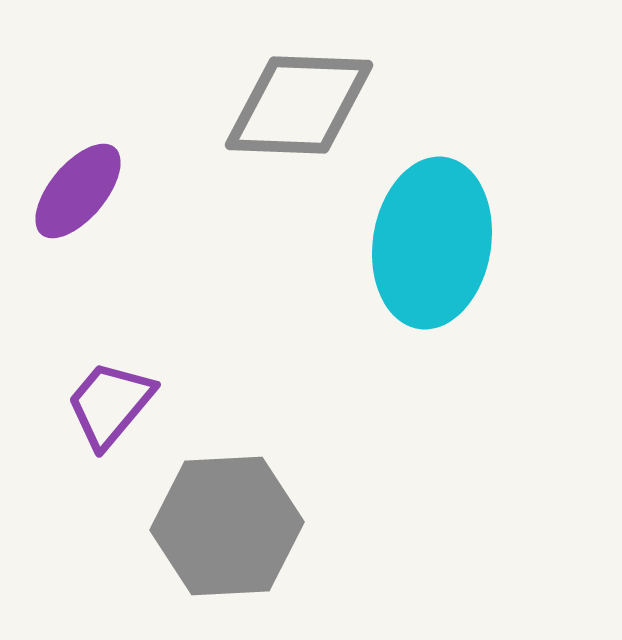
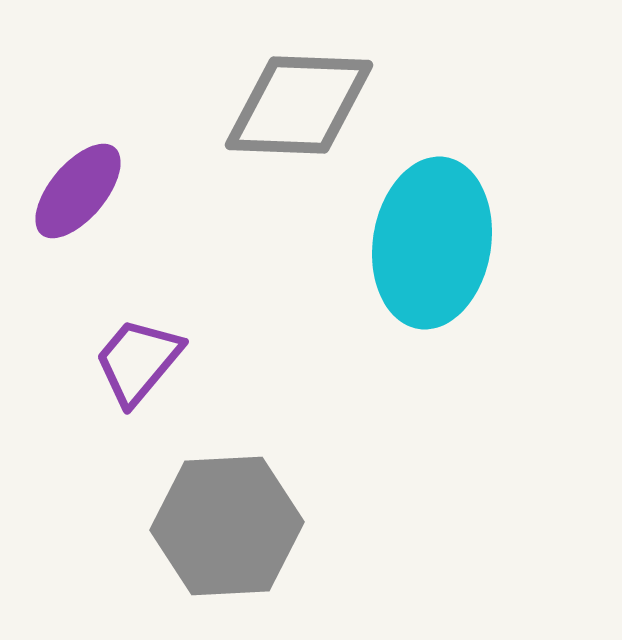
purple trapezoid: moved 28 px right, 43 px up
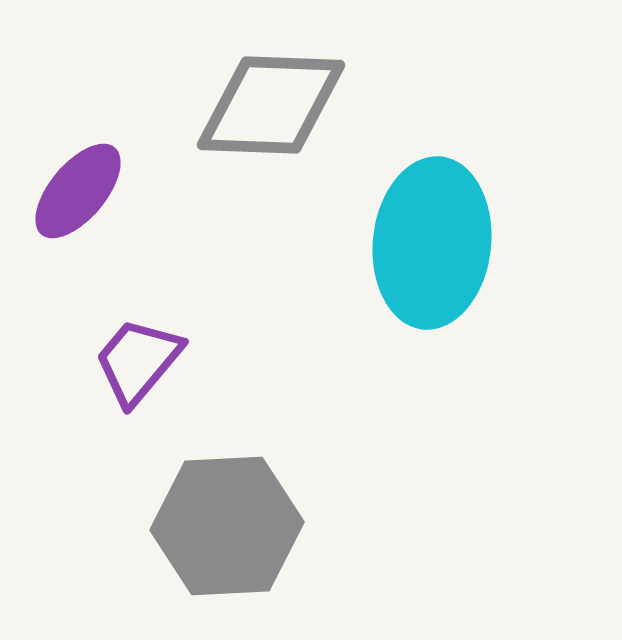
gray diamond: moved 28 px left
cyan ellipse: rotated 3 degrees counterclockwise
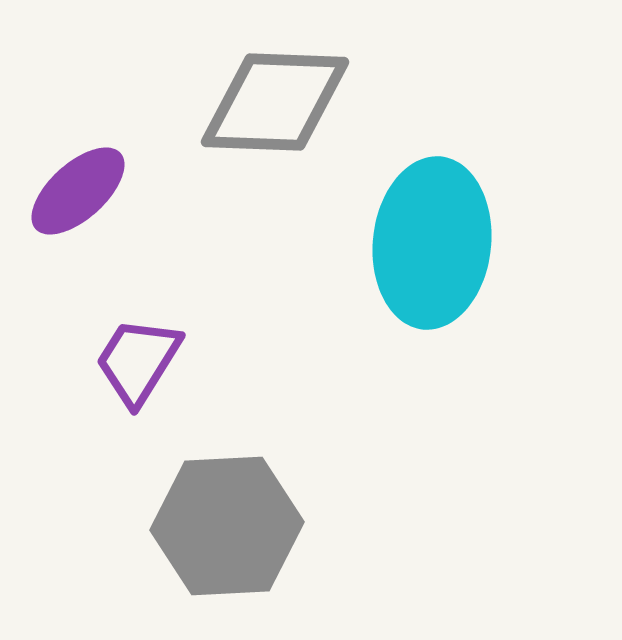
gray diamond: moved 4 px right, 3 px up
purple ellipse: rotated 8 degrees clockwise
purple trapezoid: rotated 8 degrees counterclockwise
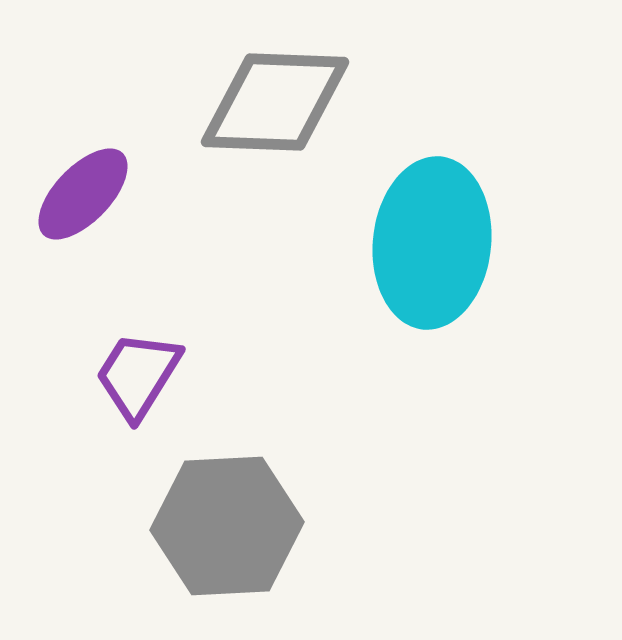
purple ellipse: moved 5 px right, 3 px down; rotated 4 degrees counterclockwise
purple trapezoid: moved 14 px down
